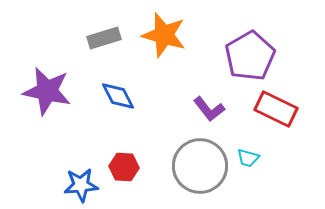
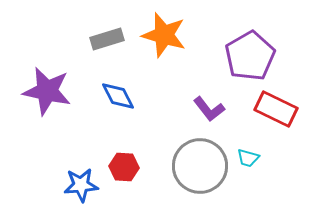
gray rectangle: moved 3 px right, 1 px down
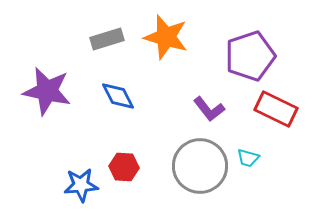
orange star: moved 2 px right, 2 px down
purple pentagon: rotated 12 degrees clockwise
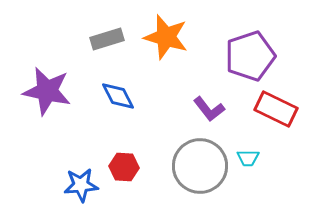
cyan trapezoid: rotated 15 degrees counterclockwise
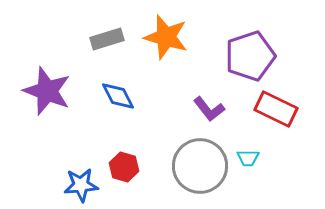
purple star: rotated 9 degrees clockwise
red hexagon: rotated 12 degrees clockwise
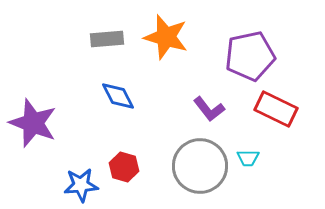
gray rectangle: rotated 12 degrees clockwise
purple pentagon: rotated 6 degrees clockwise
purple star: moved 14 px left, 32 px down
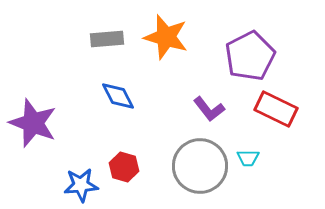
purple pentagon: rotated 15 degrees counterclockwise
